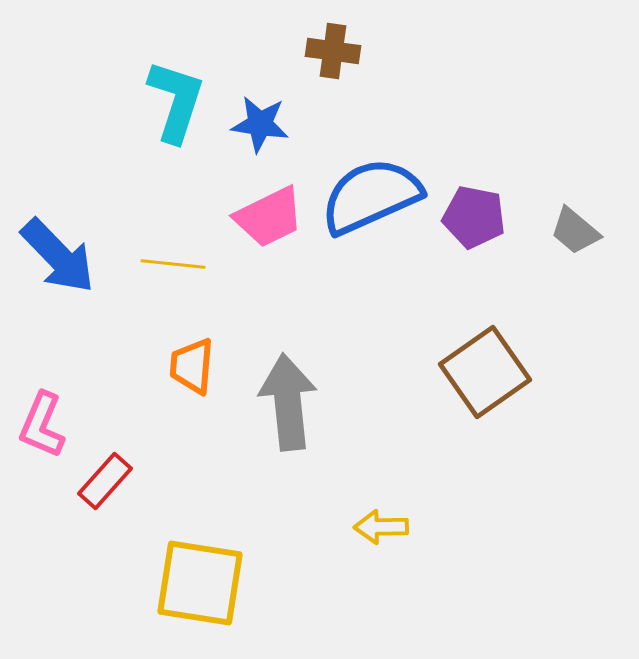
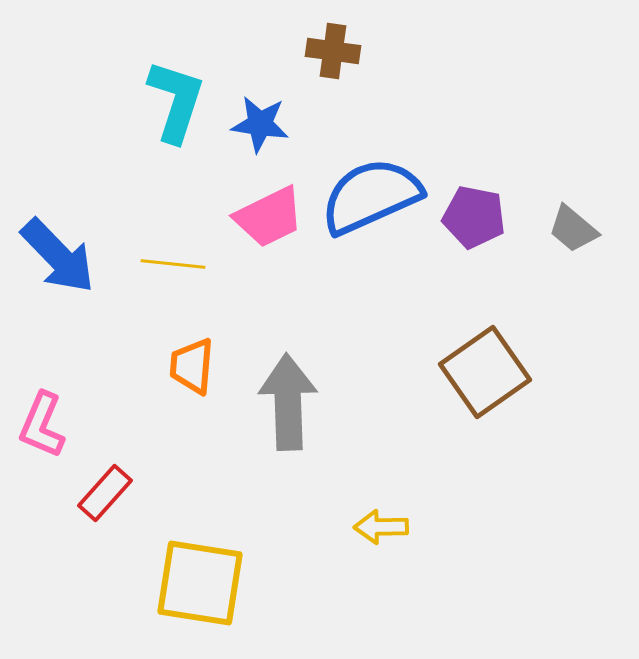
gray trapezoid: moved 2 px left, 2 px up
gray arrow: rotated 4 degrees clockwise
red rectangle: moved 12 px down
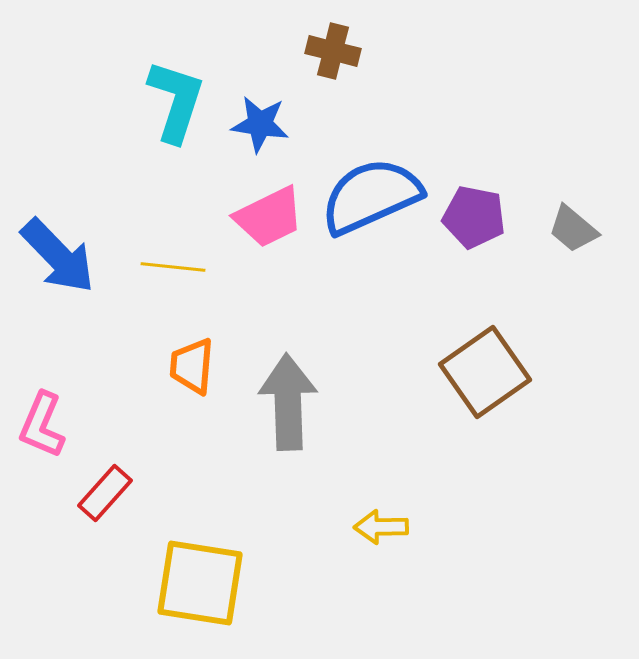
brown cross: rotated 6 degrees clockwise
yellow line: moved 3 px down
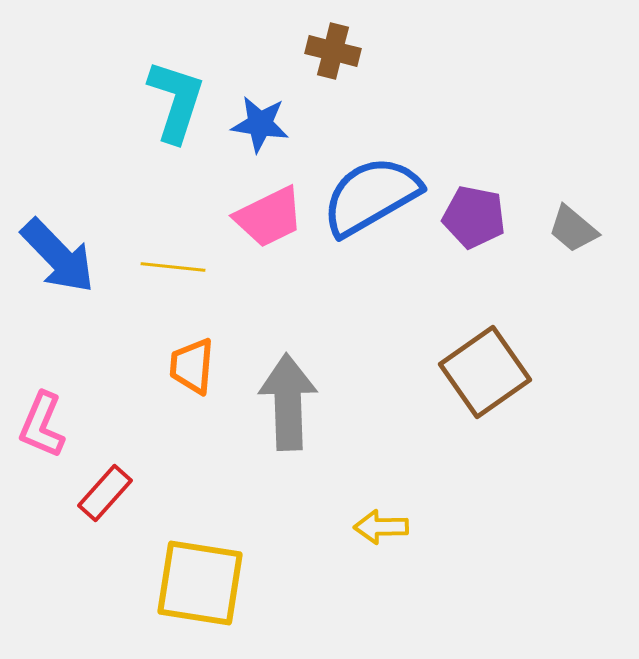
blue semicircle: rotated 6 degrees counterclockwise
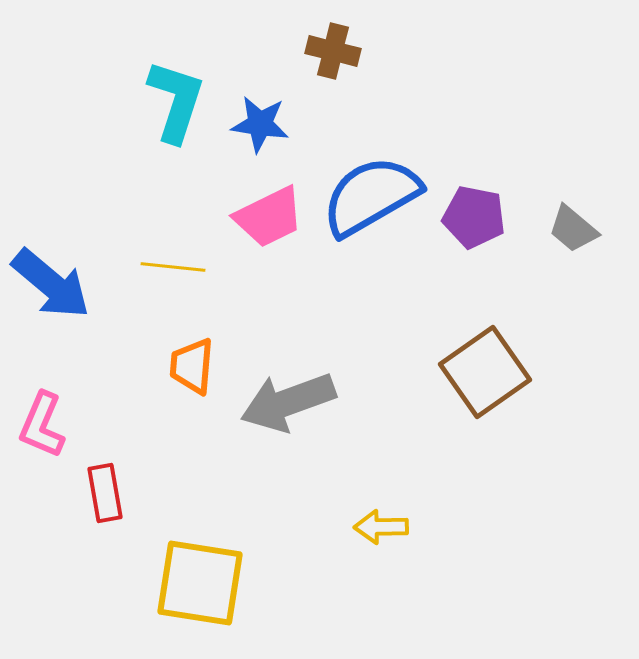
blue arrow: moved 7 px left, 28 px down; rotated 6 degrees counterclockwise
gray arrow: rotated 108 degrees counterclockwise
red rectangle: rotated 52 degrees counterclockwise
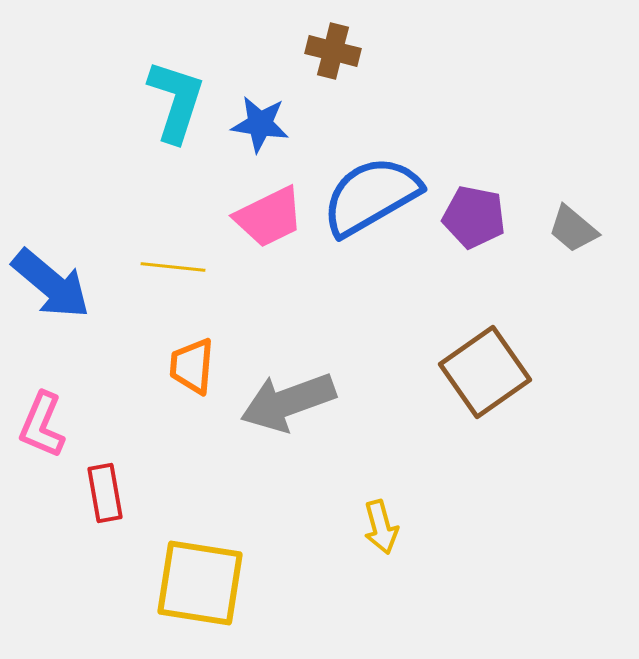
yellow arrow: rotated 104 degrees counterclockwise
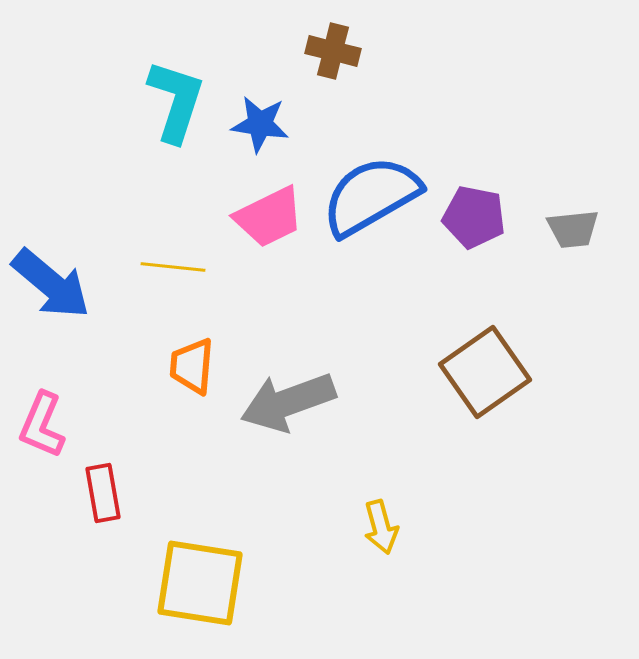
gray trapezoid: rotated 46 degrees counterclockwise
red rectangle: moved 2 px left
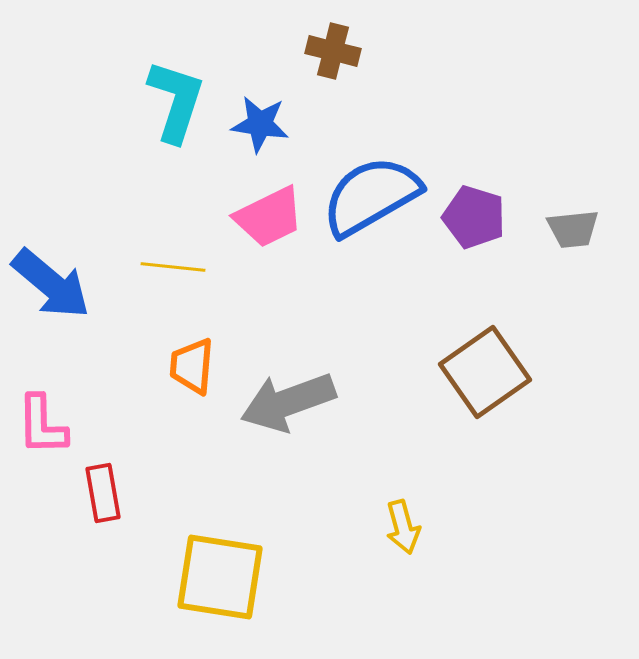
purple pentagon: rotated 6 degrees clockwise
pink L-shape: rotated 24 degrees counterclockwise
yellow arrow: moved 22 px right
yellow square: moved 20 px right, 6 px up
